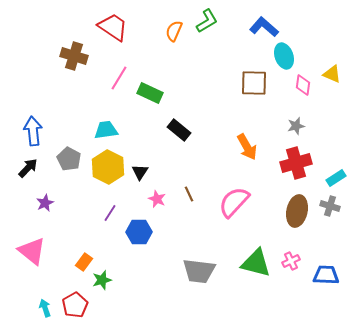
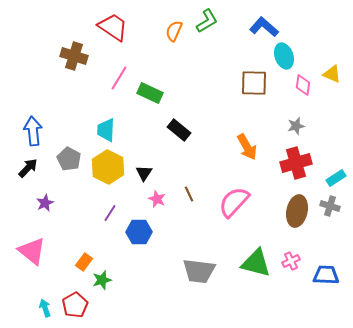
cyan trapezoid: rotated 80 degrees counterclockwise
black triangle: moved 4 px right, 1 px down
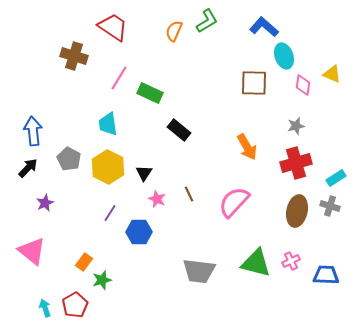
cyan trapezoid: moved 2 px right, 6 px up; rotated 10 degrees counterclockwise
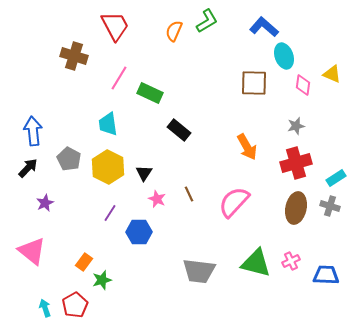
red trapezoid: moved 2 px right, 1 px up; rotated 28 degrees clockwise
brown ellipse: moved 1 px left, 3 px up
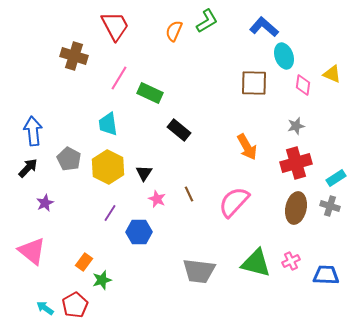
cyan arrow: rotated 36 degrees counterclockwise
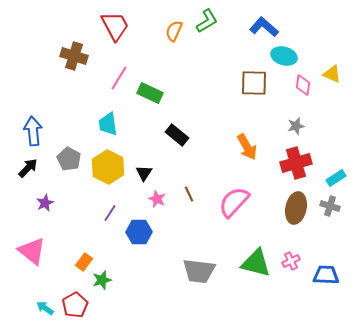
cyan ellipse: rotated 55 degrees counterclockwise
black rectangle: moved 2 px left, 5 px down
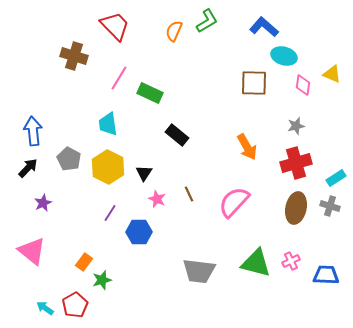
red trapezoid: rotated 16 degrees counterclockwise
purple star: moved 2 px left
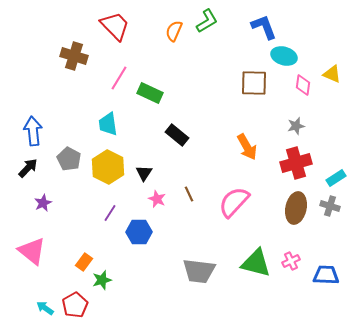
blue L-shape: rotated 28 degrees clockwise
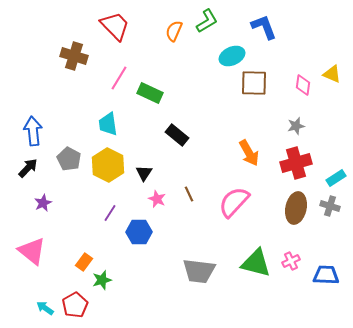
cyan ellipse: moved 52 px left; rotated 40 degrees counterclockwise
orange arrow: moved 2 px right, 6 px down
yellow hexagon: moved 2 px up
